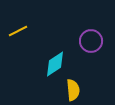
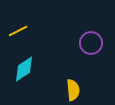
purple circle: moved 2 px down
cyan diamond: moved 31 px left, 5 px down
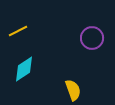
purple circle: moved 1 px right, 5 px up
yellow semicircle: rotated 15 degrees counterclockwise
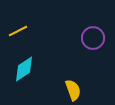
purple circle: moved 1 px right
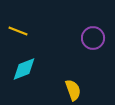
yellow line: rotated 48 degrees clockwise
cyan diamond: rotated 12 degrees clockwise
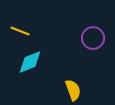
yellow line: moved 2 px right
cyan diamond: moved 6 px right, 7 px up
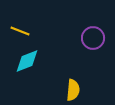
cyan diamond: moved 3 px left, 1 px up
yellow semicircle: rotated 25 degrees clockwise
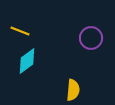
purple circle: moved 2 px left
cyan diamond: rotated 16 degrees counterclockwise
